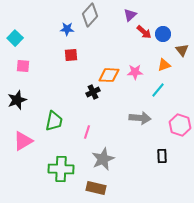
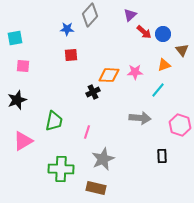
cyan square: rotated 35 degrees clockwise
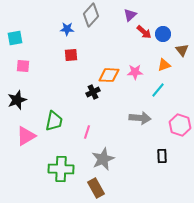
gray diamond: moved 1 px right
pink triangle: moved 3 px right, 5 px up
brown rectangle: rotated 48 degrees clockwise
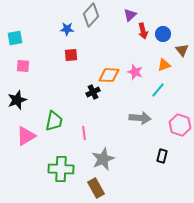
red arrow: moved 1 px left, 1 px up; rotated 35 degrees clockwise
pink star: rotated 21 degrees clockwise
pink line: moved 3 px left, 1 px down; rotated 24 degrees counterclockwise
black rectangle: rotated 16 degrees clockwise
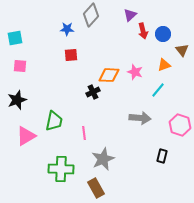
pink square: moved 3 px left
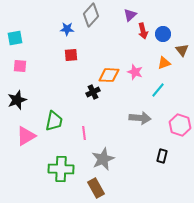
orange triangle: moved 2 px up
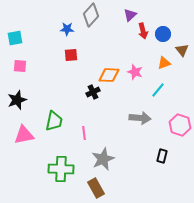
pink triangle: moved 2 px left, 1 px up; rotated 20 degrees clockwise
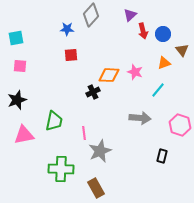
cyan square: moved 1 px right
gray star: moved 3 px left, 8 px up
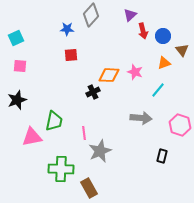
blue circle: moved 2 px down
cyan square: rotated 14 degrees counterclockwise
gray arrow: moved 1 px right
pink triangle: moved 8 px right, 2 px down
brown rectangle: moved 7 px left
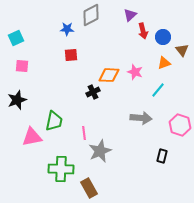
gray diamond: rotated 20 degrees clockwise
blue circle: moved 1 px down
pink square: moved 2 px right
